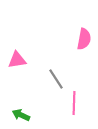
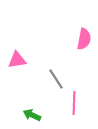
green arrow: moved 11 px right
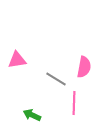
pink semicircle: moved 28 px down
gray line: rotated 25 degrees counterclockwise
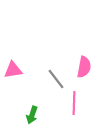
pink triangle: moved 4 px left, 10 px down
gray line: rotated 20 degrees clockwise
green arrow: rotated 96 degrees counterclockwise
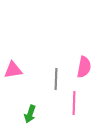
gray line: rotated 40 degrees clockwise
green arrow: moved 2 px left, 1 px up
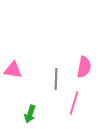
pink triangle: rotated 18 degrees clockwise
pink line: rotated 15 degrees clockwise
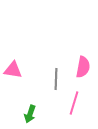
pink semicircle: moved 1 px left
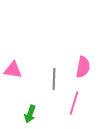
gray line: moved 2 px left
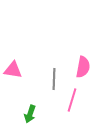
pink line: moved 2 px left, 3 px up
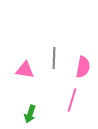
pink triangle: moved 12 px right
gray line: moved 21 px up
